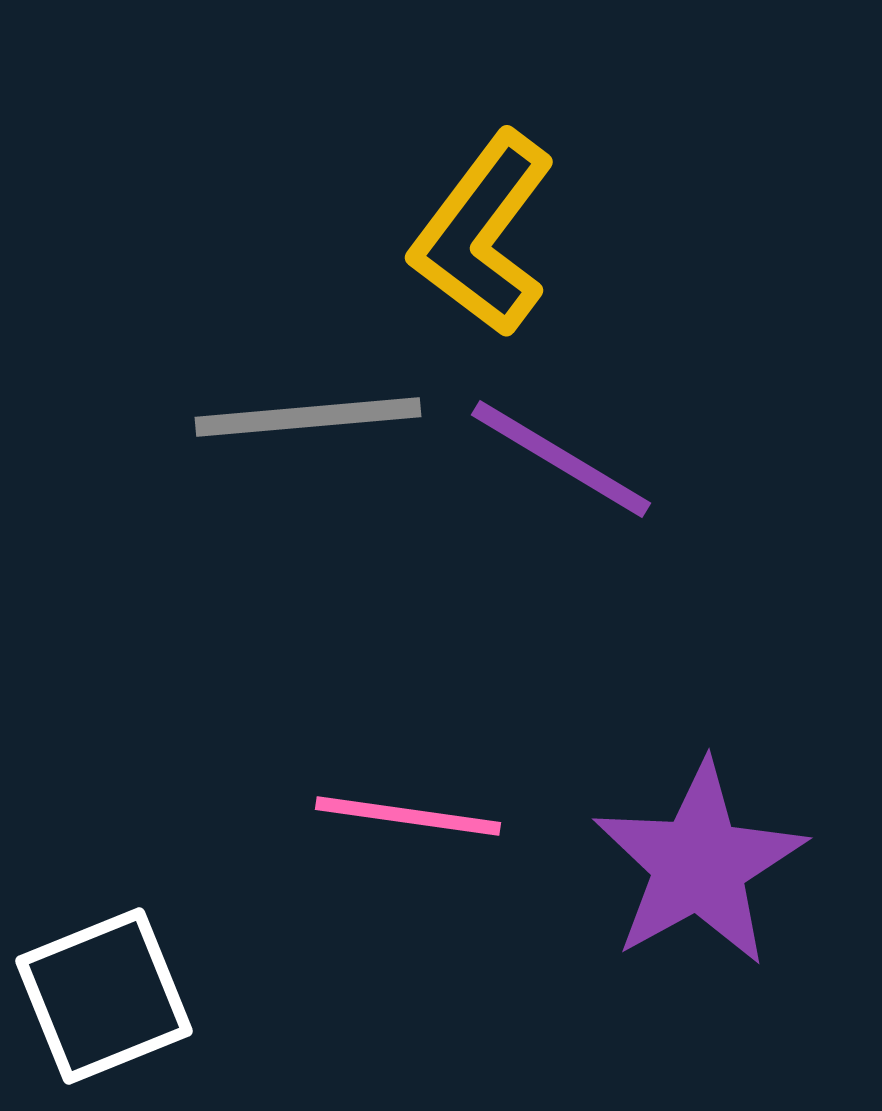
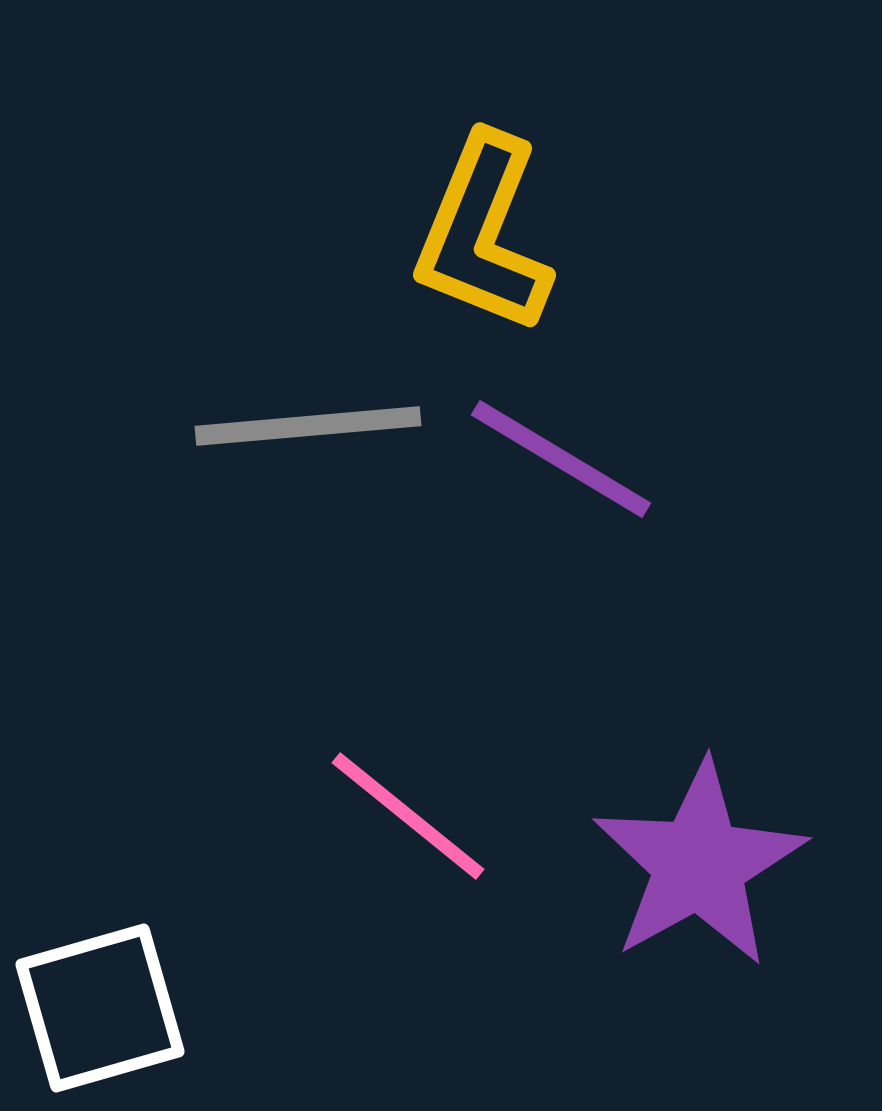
yellow L-shape: rotated 15 degrees counterclockwise
gray line: moved 9 px down
pink line: rotated 31 degrees clockwise
white square: moved 4 px left, 12 px down; rotated 6 degrees clockwise
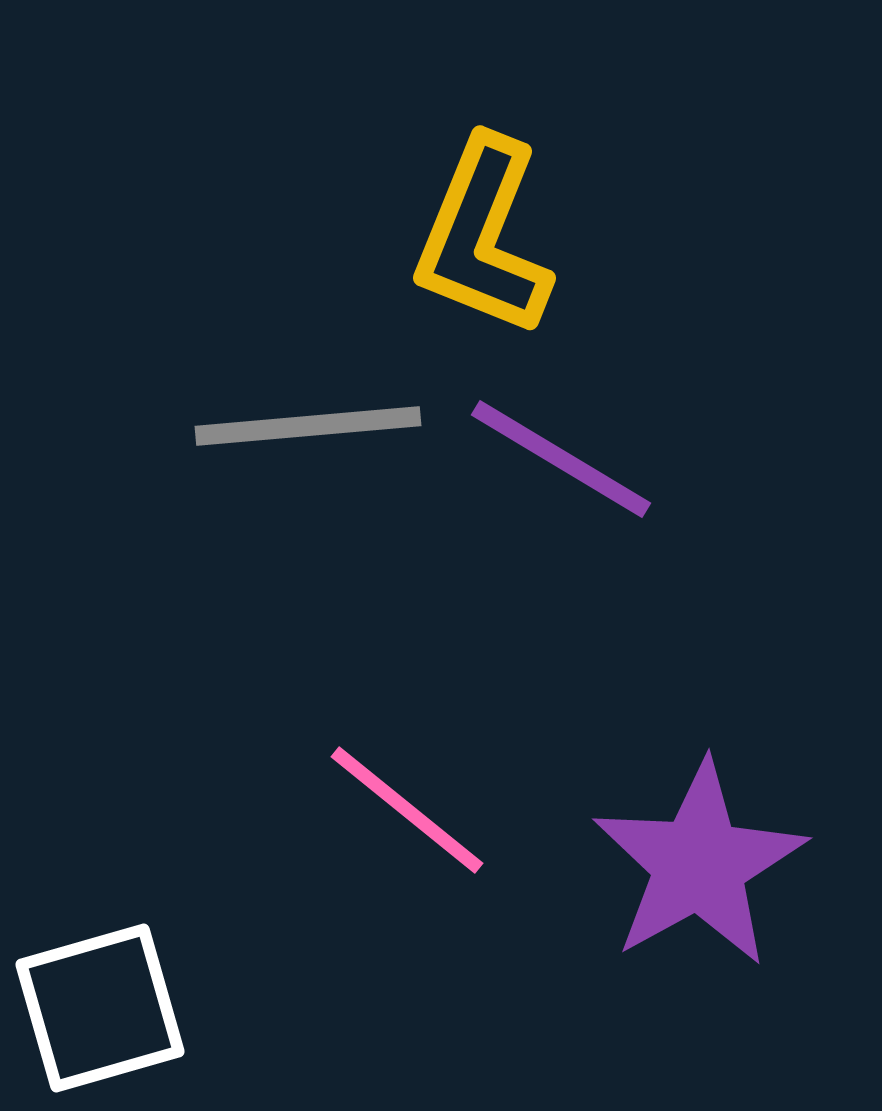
yellow L-shape: moved 3 px down
pink line: moved 1 px left, 6 px up
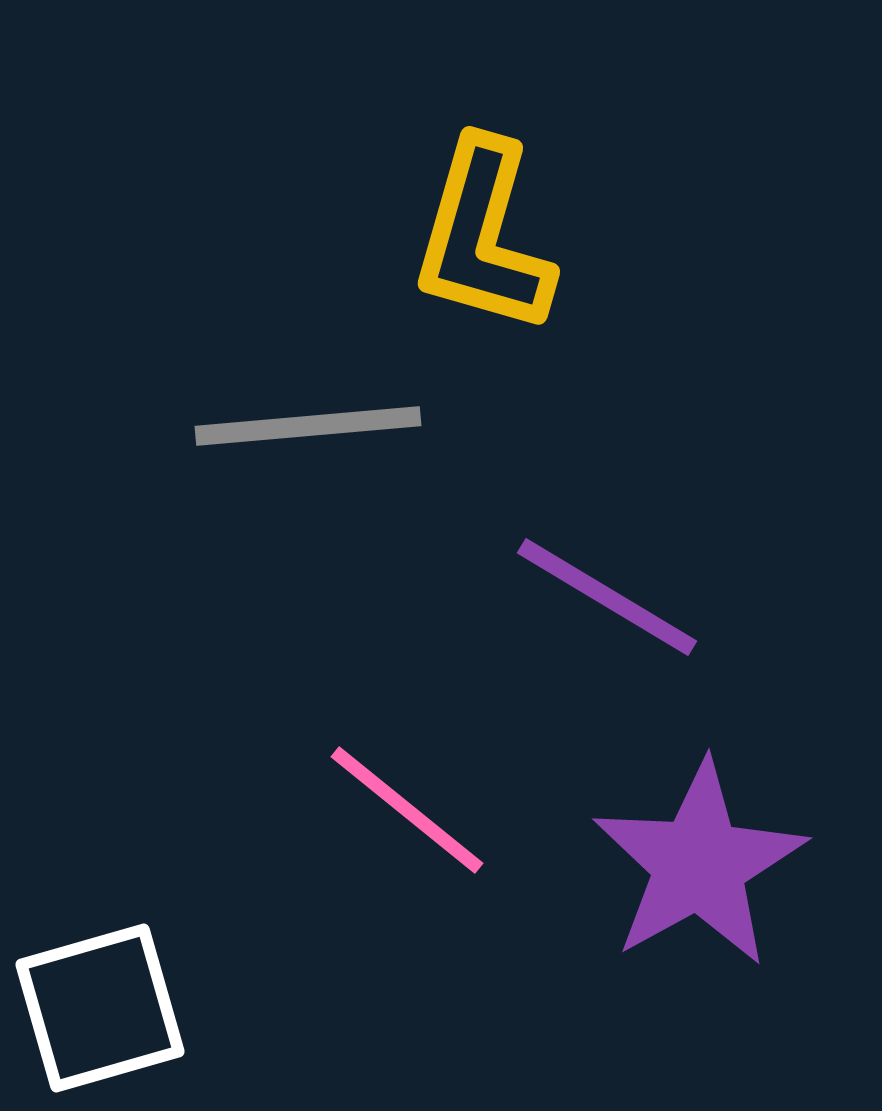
yellow L-shape: rotated 6 degrees counterclockwise
purple line: moved 46 px right, 138 px down
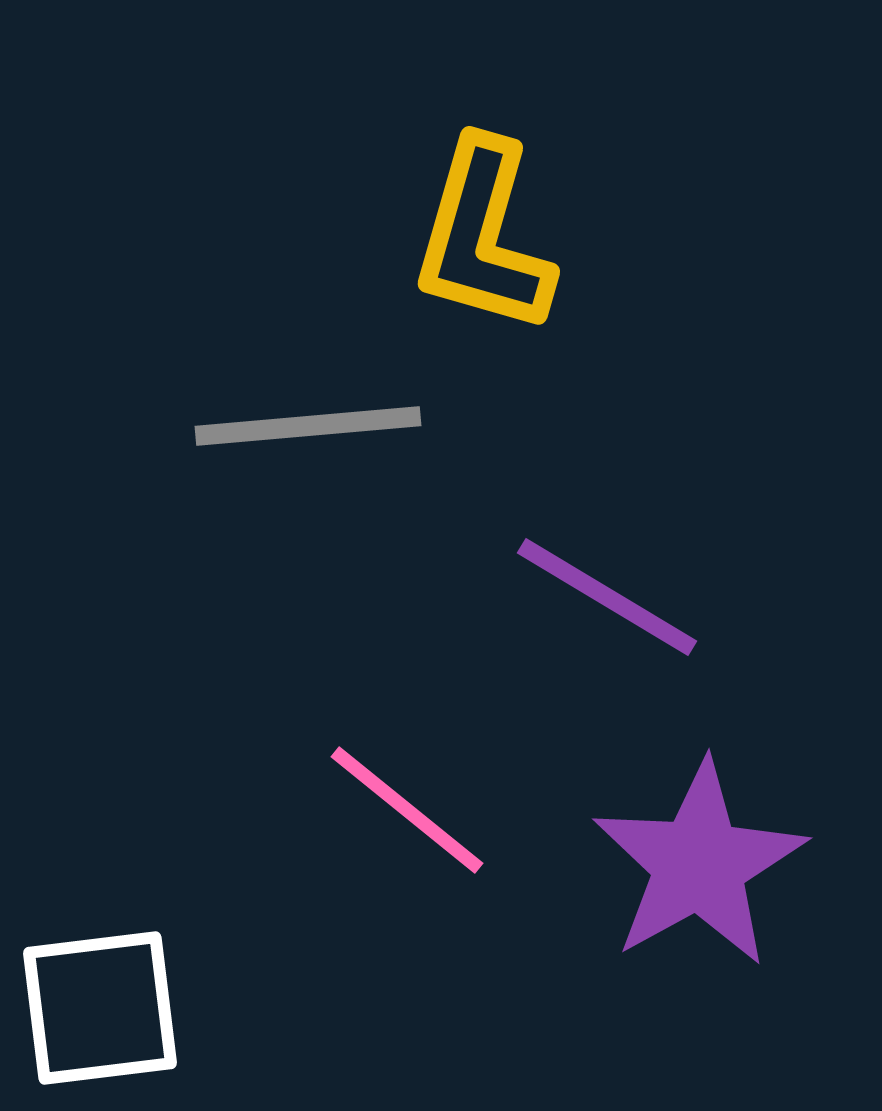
white square: rotated 9 degrees clockwise
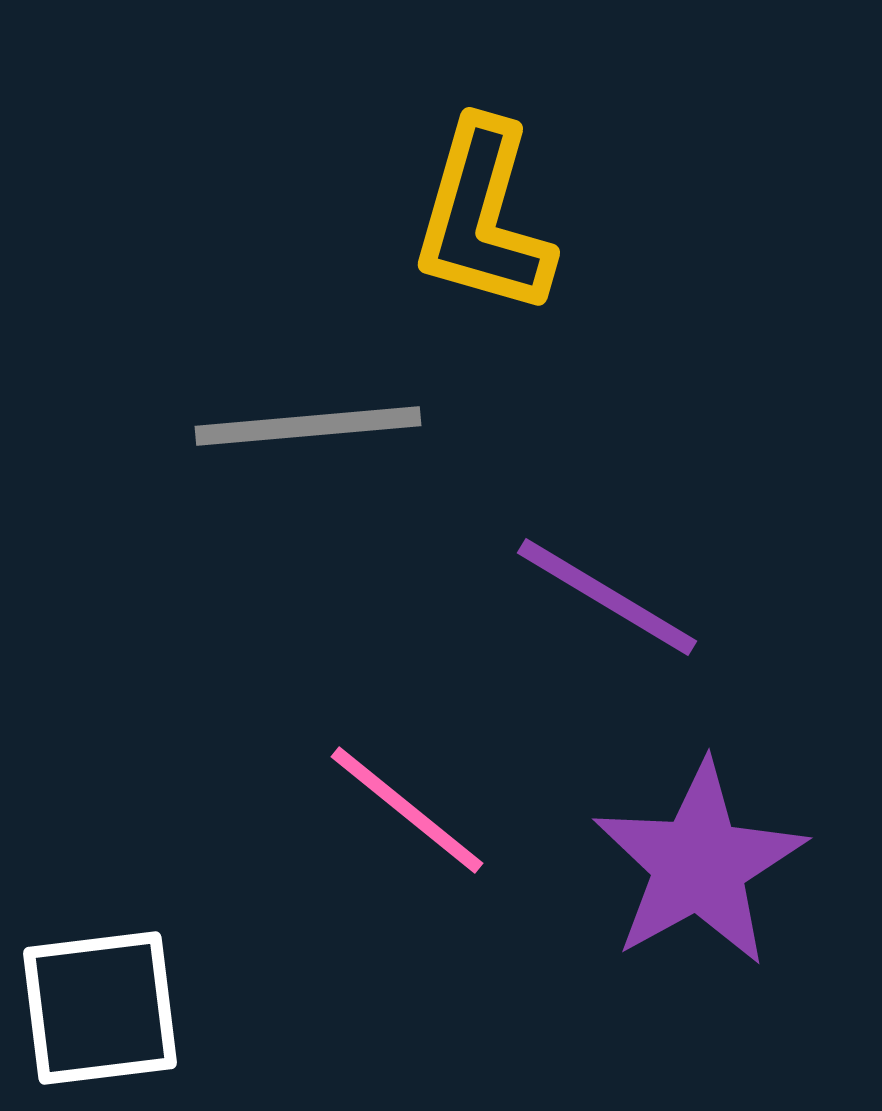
yellow L-shape: moved 19 px up
